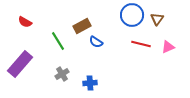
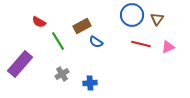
red semicircle: moved 14 px right
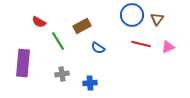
blue semicircle: moved 2 px right, 6 px down
purple rectangle: moved 3 px right, 1 px up; rotated 36 degrees counterclockwise
gray cross: rotated 24 degrees clockwise
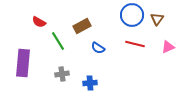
red line: moved 6 px left
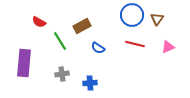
green line: moved 2 px right
purple rectangle: moved 1 px right
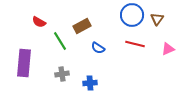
pink triangle: moved 2 px down
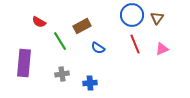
brown triangle: moved 1 px up
red line: rotated 54 degrees clockwise
pink triangle: moved 6 px left
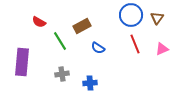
blue circle: moved 1 px left
purple rectangle: moved 2 px left, 1 px up
